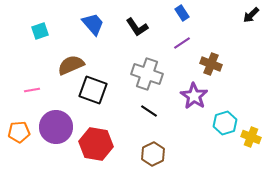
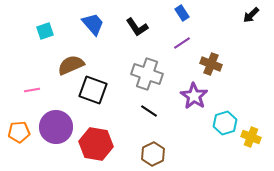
cyan square: moved 5 px right
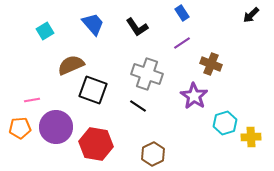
cyan square: rotated 12 degrees counterclockwise
pink line: moved 10 px down
black line: moved 11 px left, 5 px up
orange pentagon: moved 1 px right, 4 px up
yellow cross: rotated 24 degrees counterclockwise
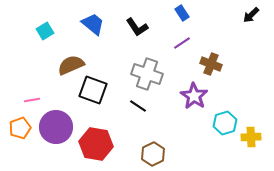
blue trapezoid: rotated 10 degrees counterclockwise
orange pentagon: rotated 15 degrees counterclockwise
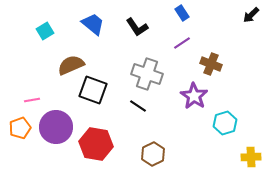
yellow cross: moved 20 px down
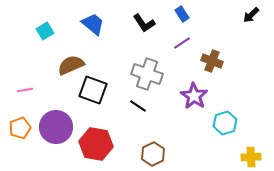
blue rectangle: moved 1 px down
black L-shape: moved 7 px right, 4 px up
brown cross: moved 1 px right, 3 px up
pink line: moved 7 px left, 10 px up
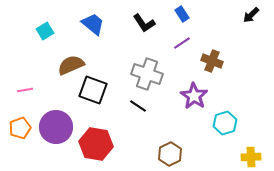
brown hexagon: moved 17 px right
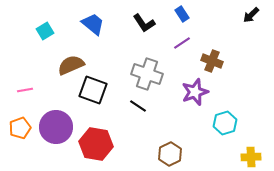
purple star: moved 1 px right, 4 px up; rotated 20 degrees clockwise
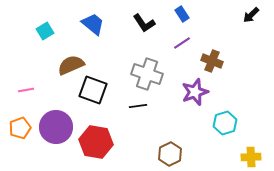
pink line: moved 1 px right
black line: rotated 42 degrees counterclockwise
red hexagon: moved 2 px up
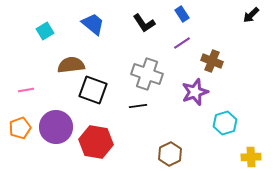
brown semicircle: rotated 16 degrees clockwise
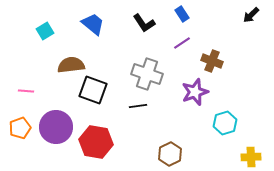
pink line: moved 1 px down; rotated 14 degrees clockwise
